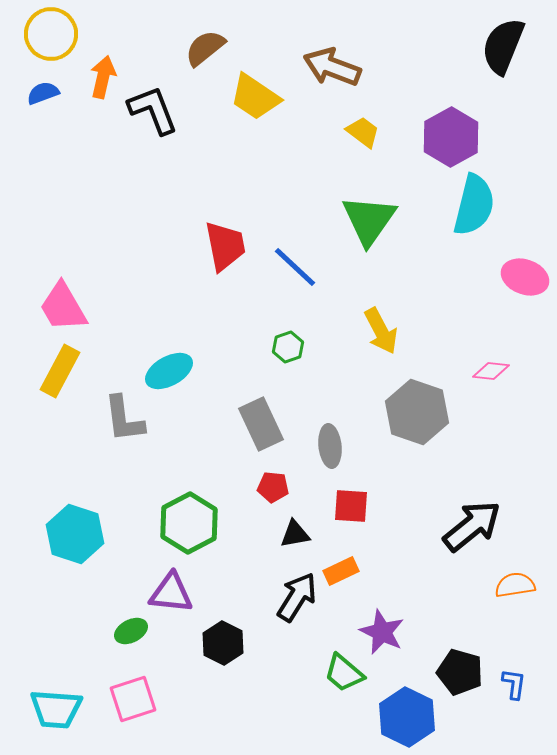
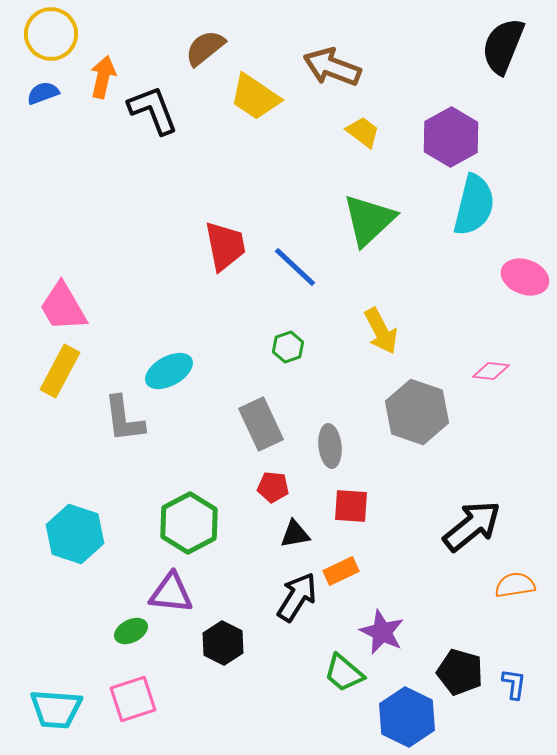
green triangle at (369, 220): rotated 12 degrees clockwise
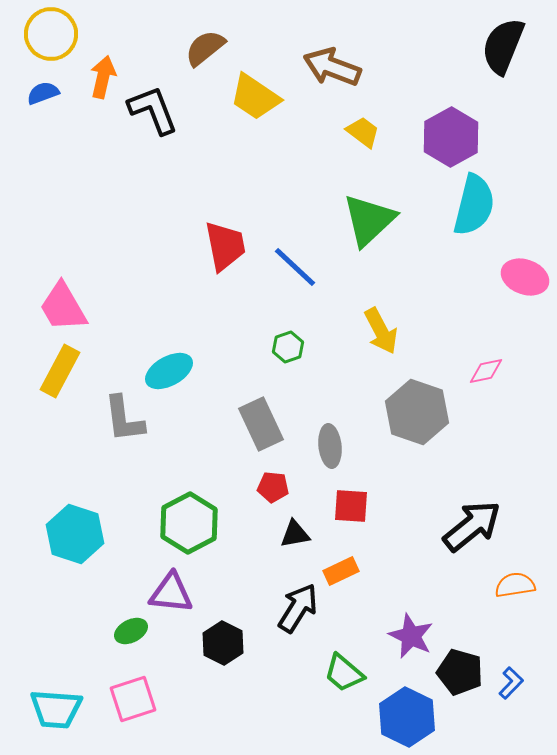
pink diamond at (491, 371): moved 5 px left; rotated 18 degrees counterclockwise
black arrow at (297, 597): moved 1 px right, 11 px down
purple star at (382, 632): moved 29 px right, 4 px down
blue L-shape at (514, 684): moved 3 px left, 1 px up; rotated 36 degrees clockwise
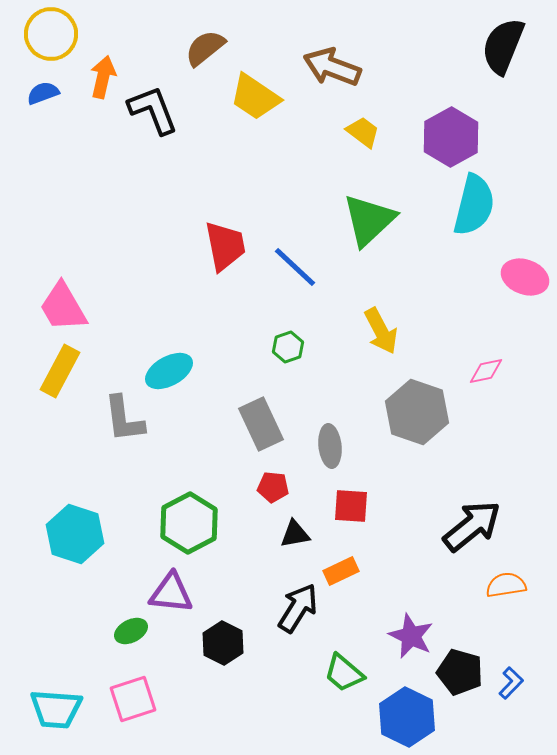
orange semicircle at (515, 585): moved 9 px left
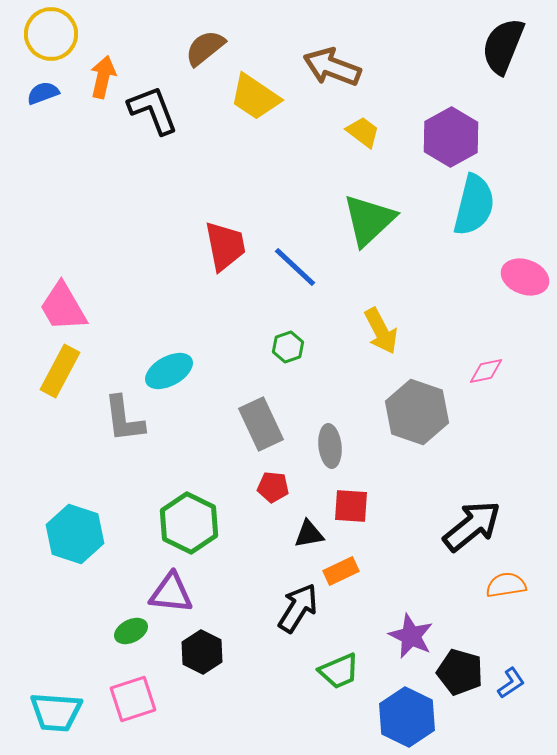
green hexagon at (189, 523): rotated 6 degrees counterclockwise
black triangle at (295, 534): moved 14 px right
black hexagon at (223, 643): moved 21 px left, 9 px down
green trapezoid at (344, 673): moved 5 px left, 2 px up; rotated 63 degrees counterclockwise
blue L-shape at (511, 683): rotated 12 degrees clockwise
cyan trapezoid at (56, 709): moved 3 px down
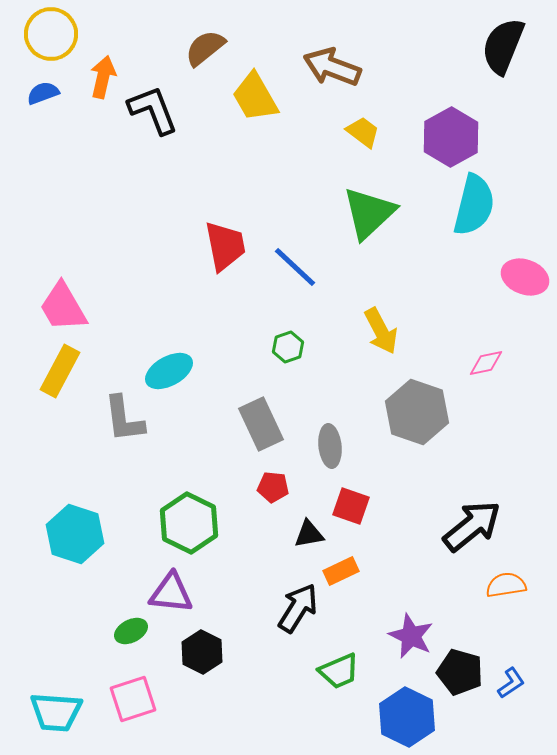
yellow trapezoid at (255, 97): rotated 26 degrees clockwise
green triangle at (369, 220): moved 7 px up
pink diamond at (486, 371): moved 8 px up
red square at (351, 506): rotated 15 degrees clockwise
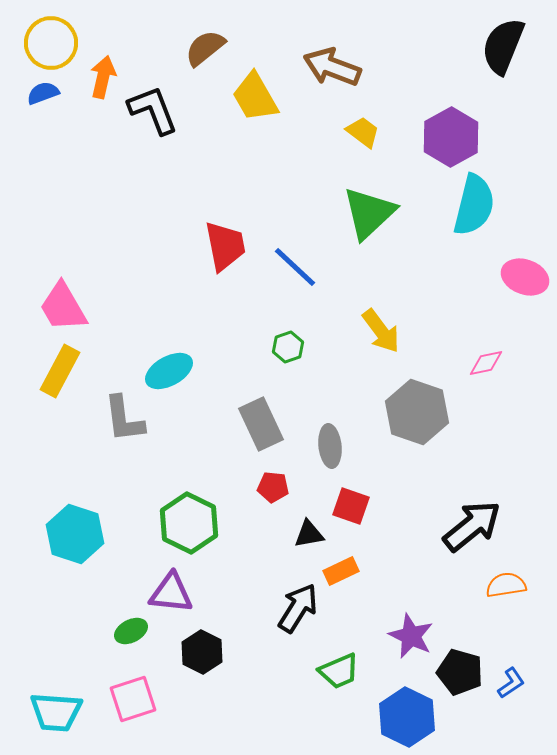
yellow circle at (51, 34): moved 9 px down
yellow arrow at (381, 331): rotated 9 degrees counterclockwise
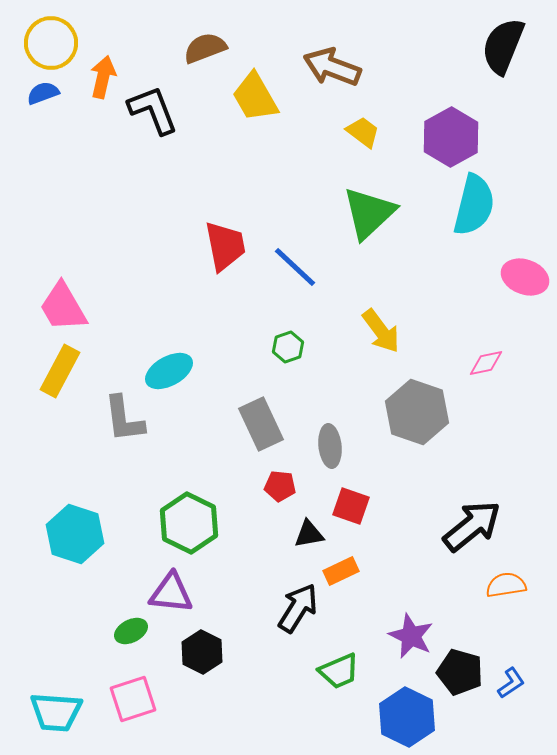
brown semicircle at (205, 48): rotated 18 degrees clockwise
red pentagon at (273, 487): moved 7 px right, 1 px up
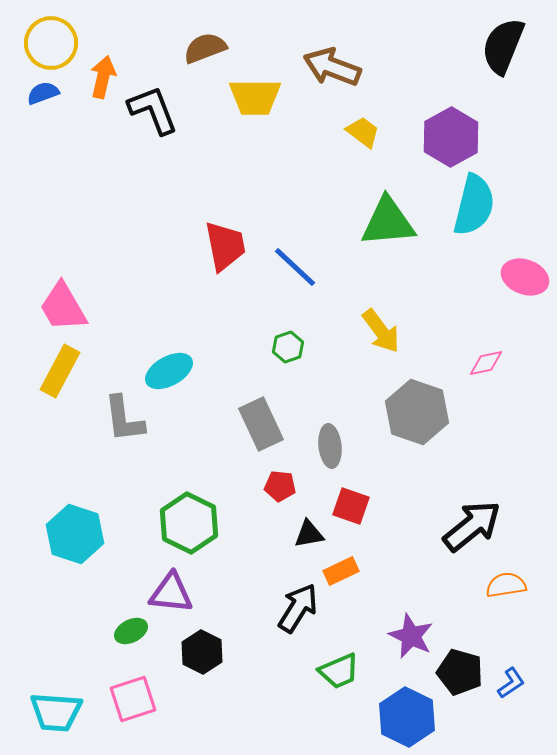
yellow trapezoid at (255, 97): rotated 60 degrees counterclockwise
green triangle at (369, 213): moved 19 px right, 9 px down; rotated 38 degrees clockwise
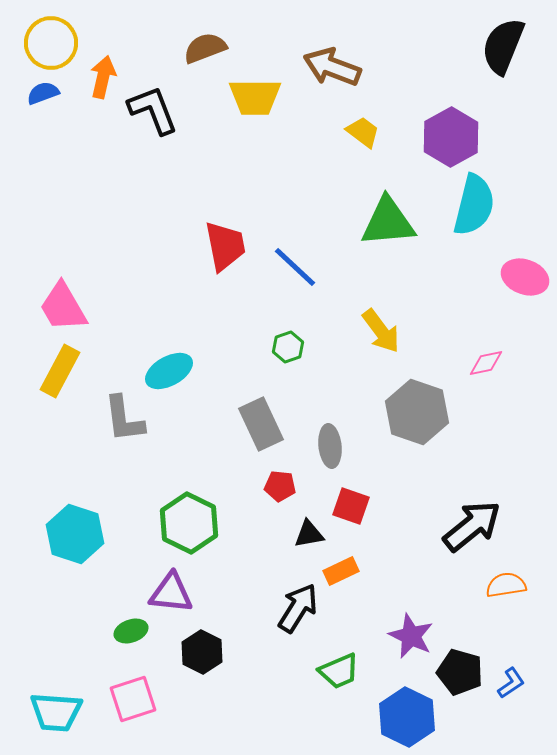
green ellipse at (131, 631): rotated 8 degrees clockwise
